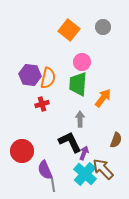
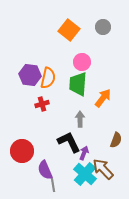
black L-shape: moved 1 px left
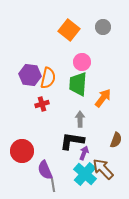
black L-shape: moved 3 px right, 1 px up; rotated 55 degrees counterclockwise
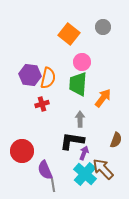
orange square: moved 4 px down
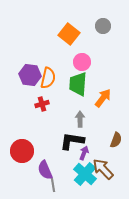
gray circle: moved 1 px up
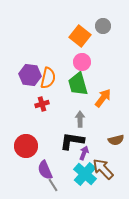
orange square: moved 11 px right, 2 px down
green trapezoid: rotated 20 degrees counterclockwise
brown semicircle: rotated 56 degrees clockwise
red circle: moved 4 px right, 5 px up
gray line: rotated 24 degrees counterclockwise
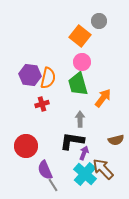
gray circle: moved 4 px left, 5 px up
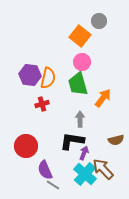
gray line: rotated 24 degrees counterclockwise
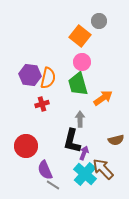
orange arrow: rotated 18 degrees clockwise
black L-shape: rotated 85 degrees counterclockwise
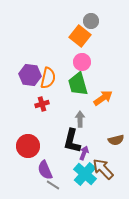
gray circle: moved 8 px left
red circle: moved 2 px right
